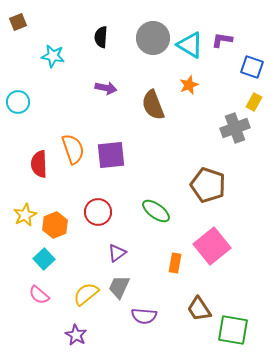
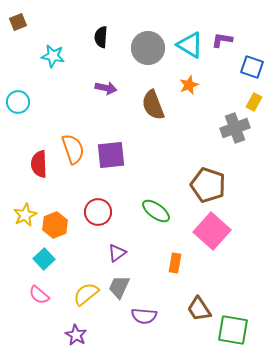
gray circle: moved 5 px left, 10 px down
pink square: moved 15 px up; rotated 9 degrees counterclockwise
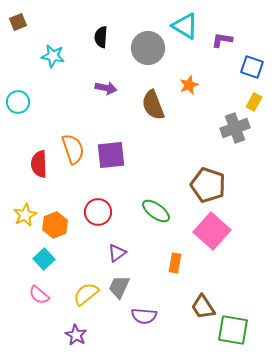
cyan triangle: moved 5 px left, 19 px up
brown trapezoid: moved 4 px right, 2 px up
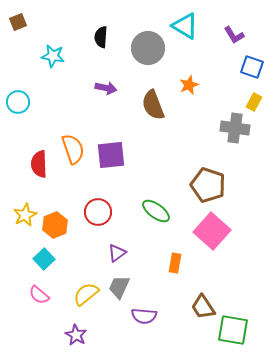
purple L-shape: moved 12 px right, 5 px up; rotated 130 degrees counterclockwise
gray cross: rotated 28 degrees clockwise
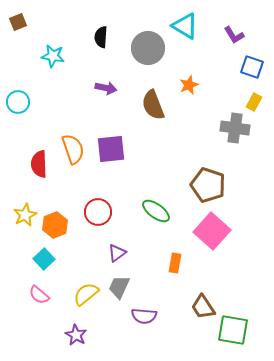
purple square: moved 6 px up
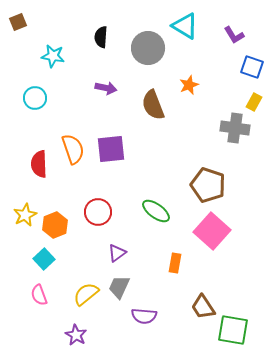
cyan circle: moved 17 px right, 4 px up
pink semicircle: rotated 30 degrees clockwise
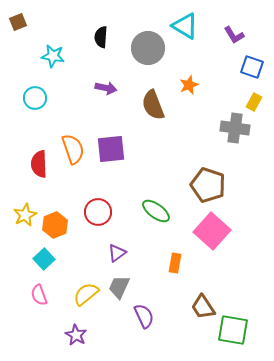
purple semicircle: rotated 120 degrees counterclockwise
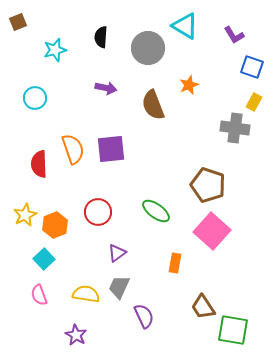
cyan star: moved 2 px right, 6 px up; rotated 25 degrees counterclockwise
yellow semicircle: rotated 48 degrees clockwise
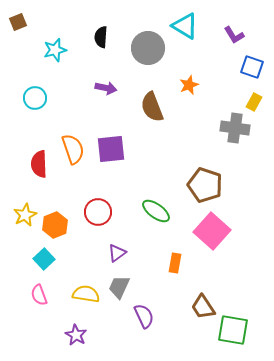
brown semicircle: moved 1 px left, 2 px down
brown pentagon: moved 3 px left
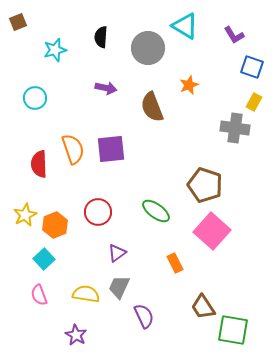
orange rectangle: rotated 36 degrees counterclockwise
